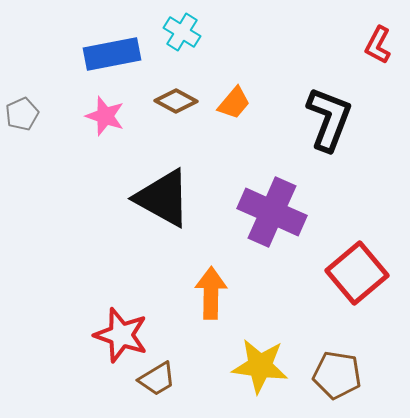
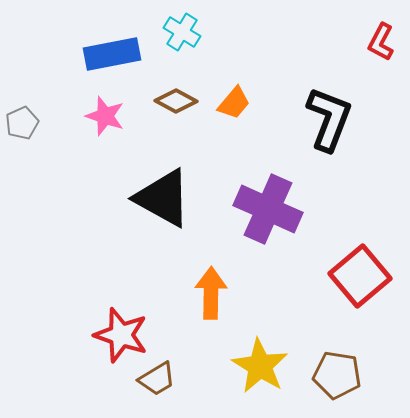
red L-shape: moved 3 px right, 3 px up
gray pentagon: moved 9 px down
purple cross: moved 4 px left, 3 px up
red square: moved 3 px right, 3 px down
yellow star: rotated 24 degrees clockwise
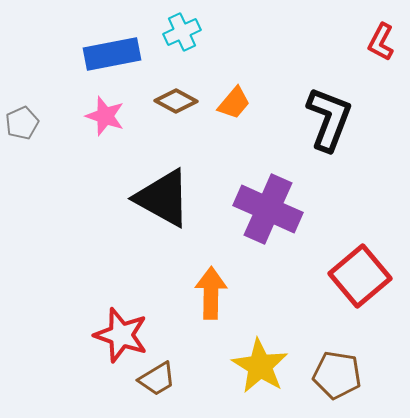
cyan cross: rotated 33 degrees clockwise
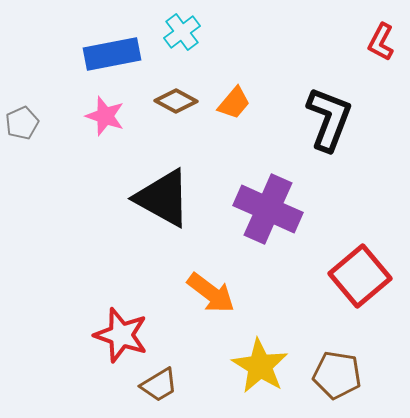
cyan cross: rotated 12 degrees counterclockwise
orange arrow: rotated 126 degrees clockwise
brown trapezoid: moved 2 px right, 6 px down
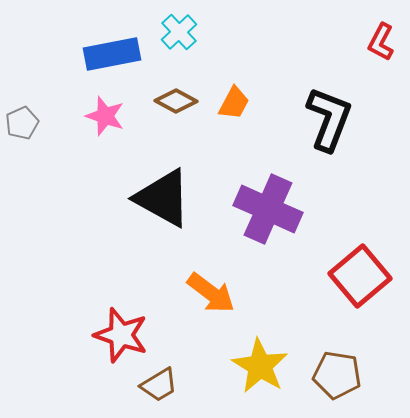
cyan cross: moved 3 px left; rotated 6 degrees counterclockwise
orange trapezoid: rotated 12 degrees counterclockwise
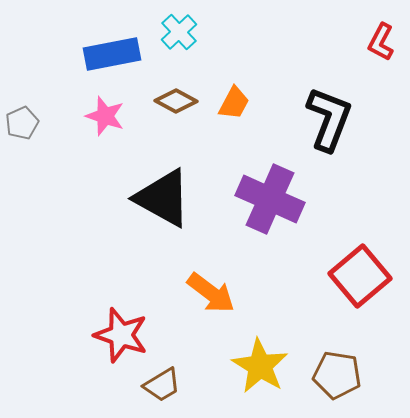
purple cross: moved 2 px right, 10 px up
brown trapezoid: moved 3 px right
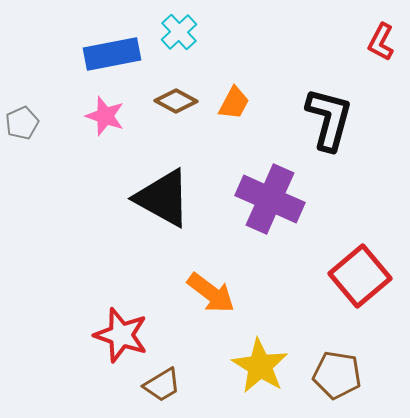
black L-shape: rotated 6 degrees counterclockwise
